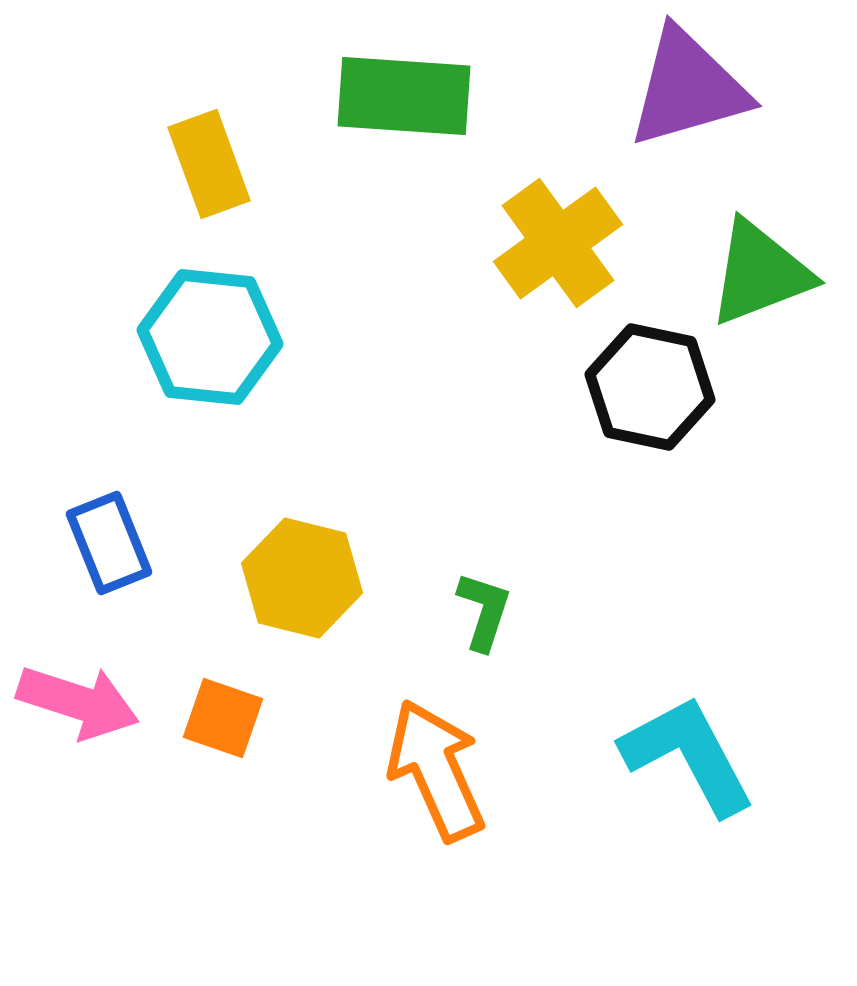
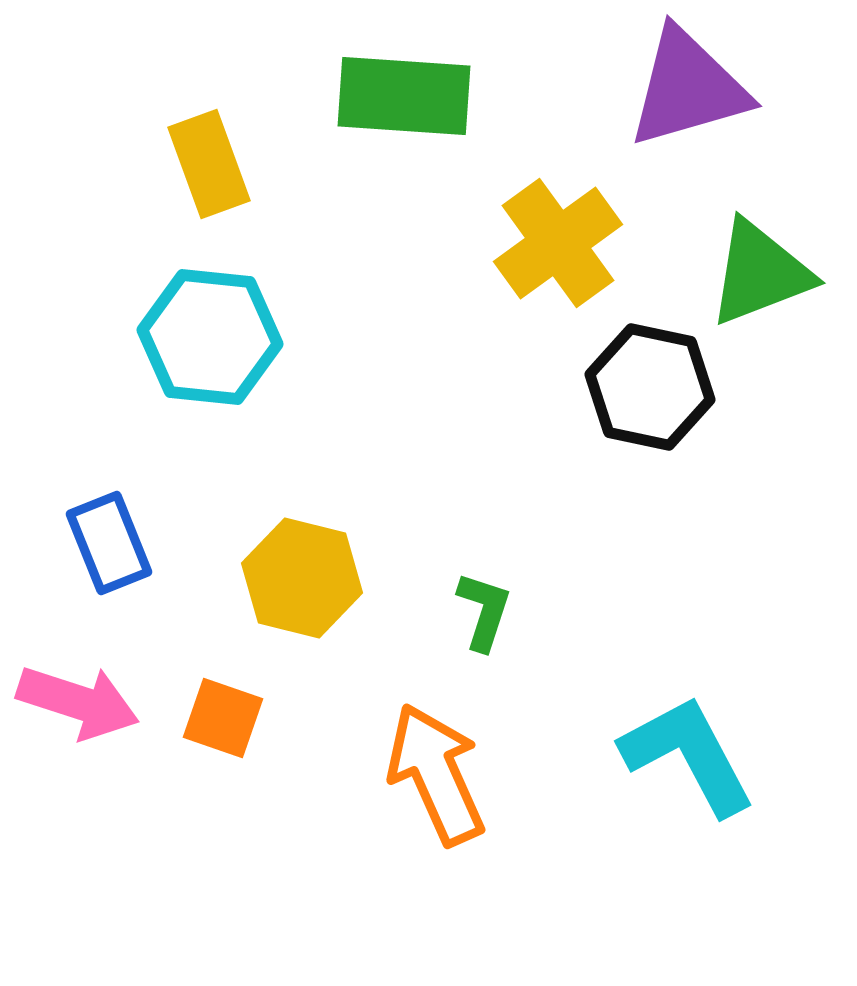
orange arrow: moved 4 px down
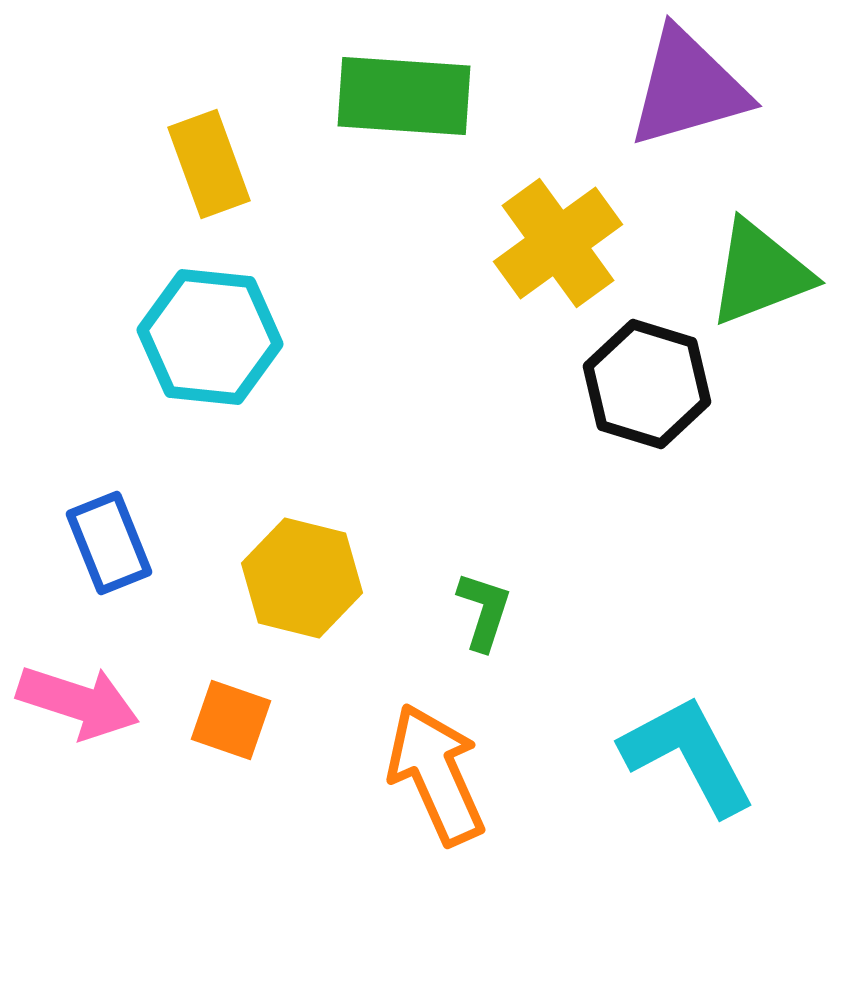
black hexagon: moved 3 px left, 3 px up; rotated 5 degrees clockwise
orange square: moved 8 px right, 2 px down
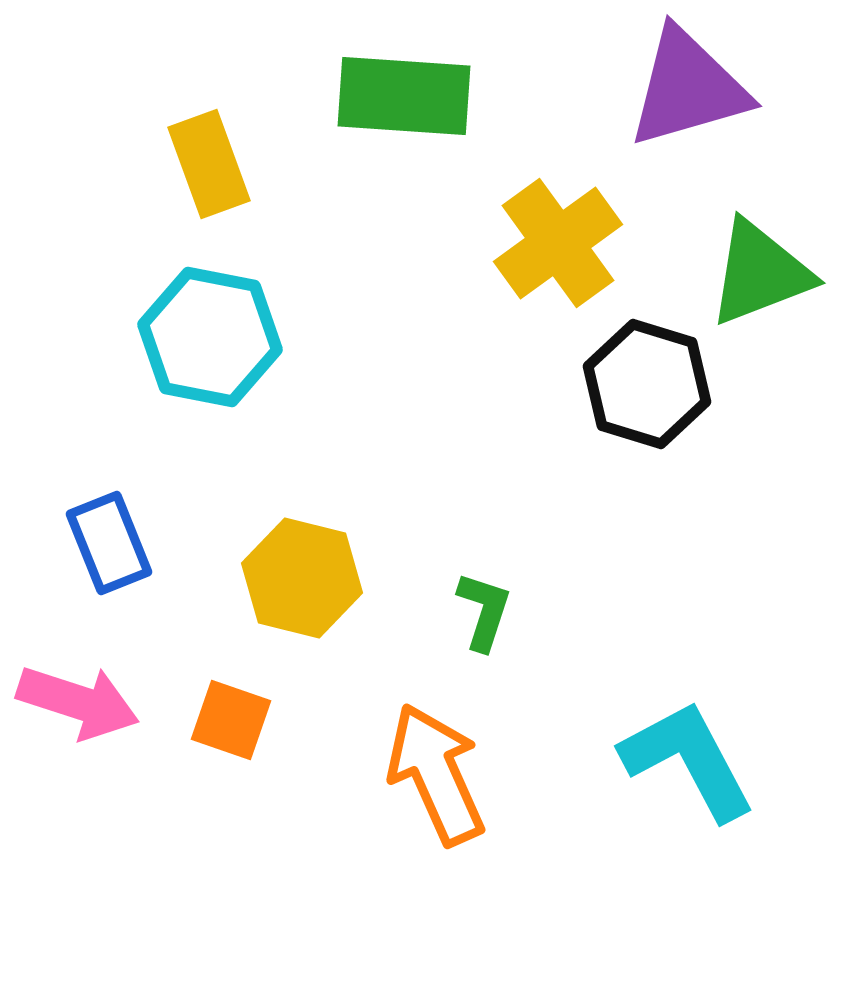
cyan hexagon: rotated 5 degrees clockwise
cyan L-shape: moved 5 px down
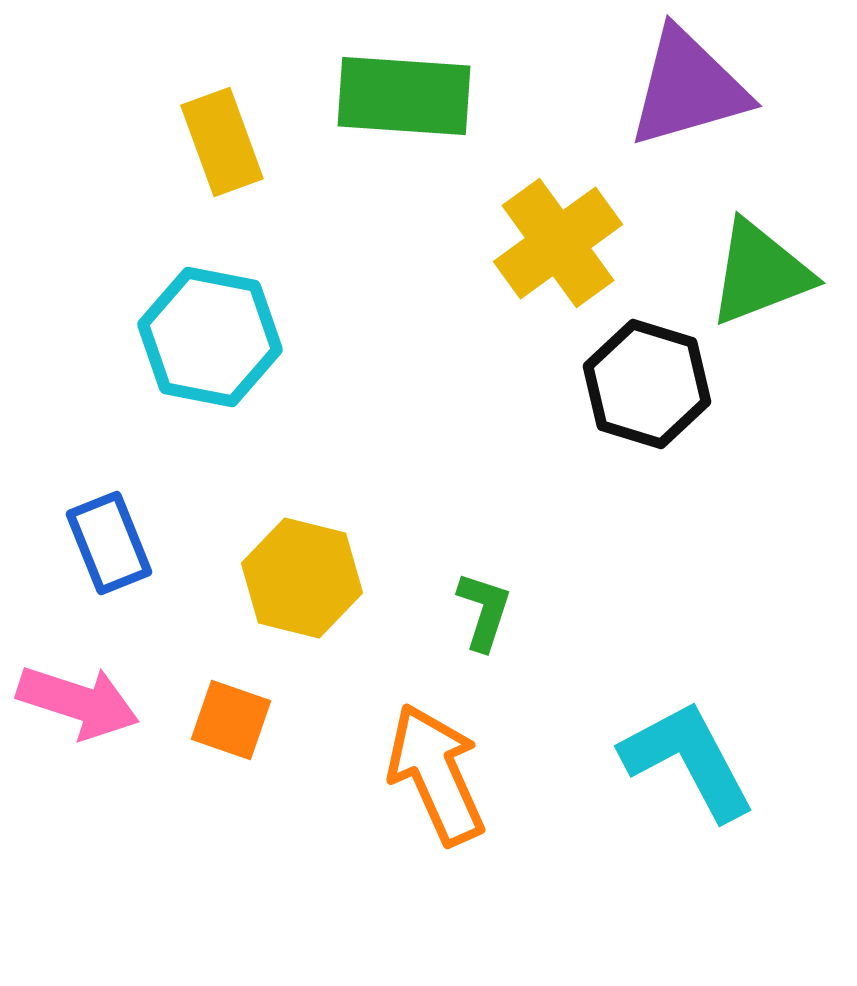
yellow rectangle: moved 13 px right, 22 px up
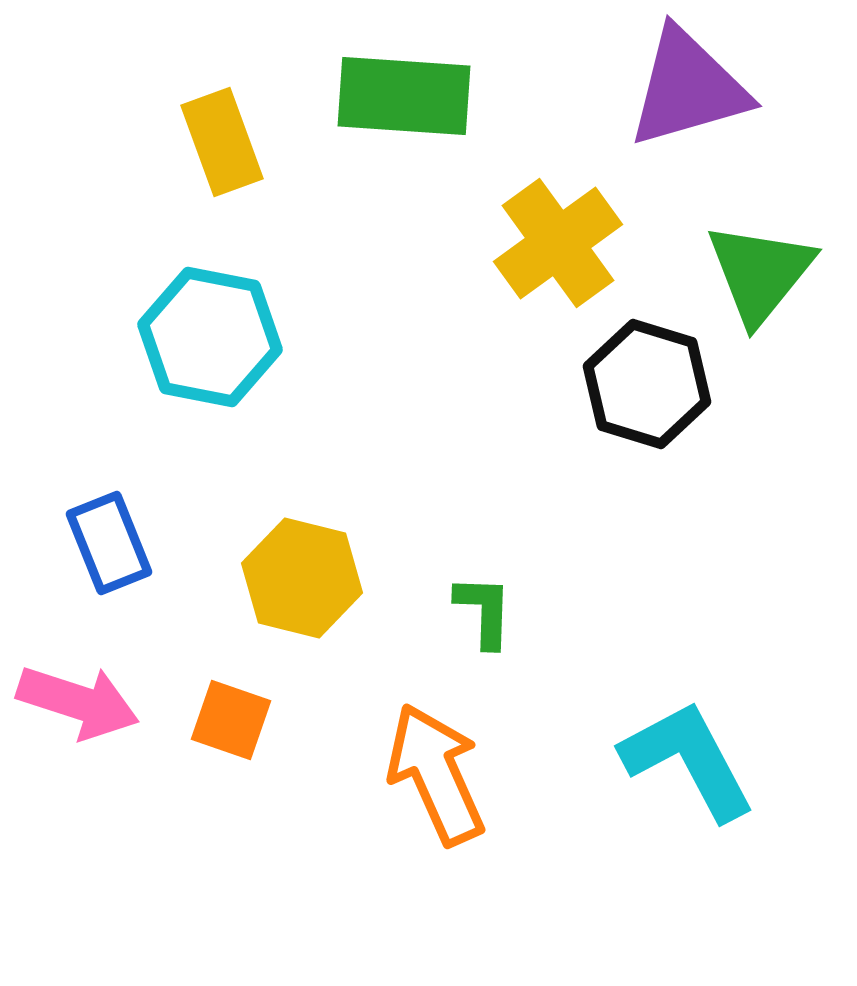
green triangle: rotated 30 degrees counterclockwise
green L-shape: rotated 16 degrees counterclockwise
